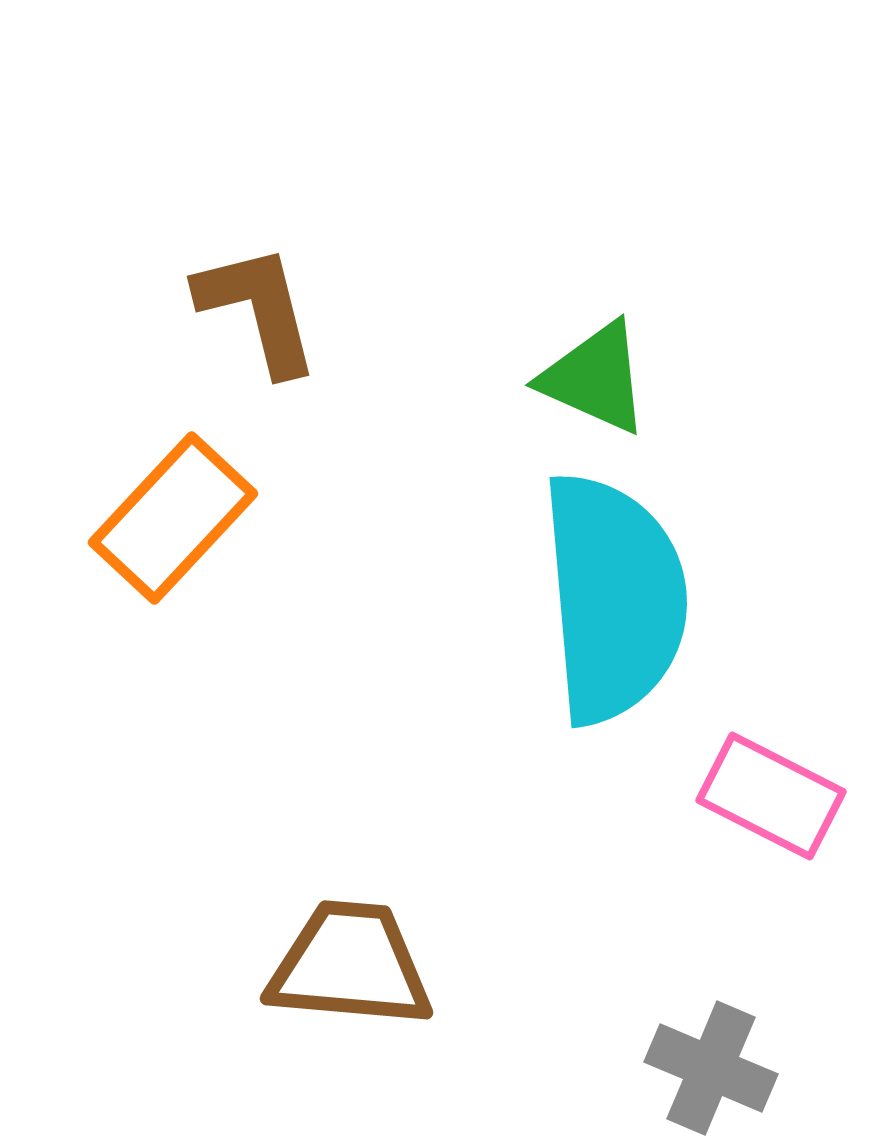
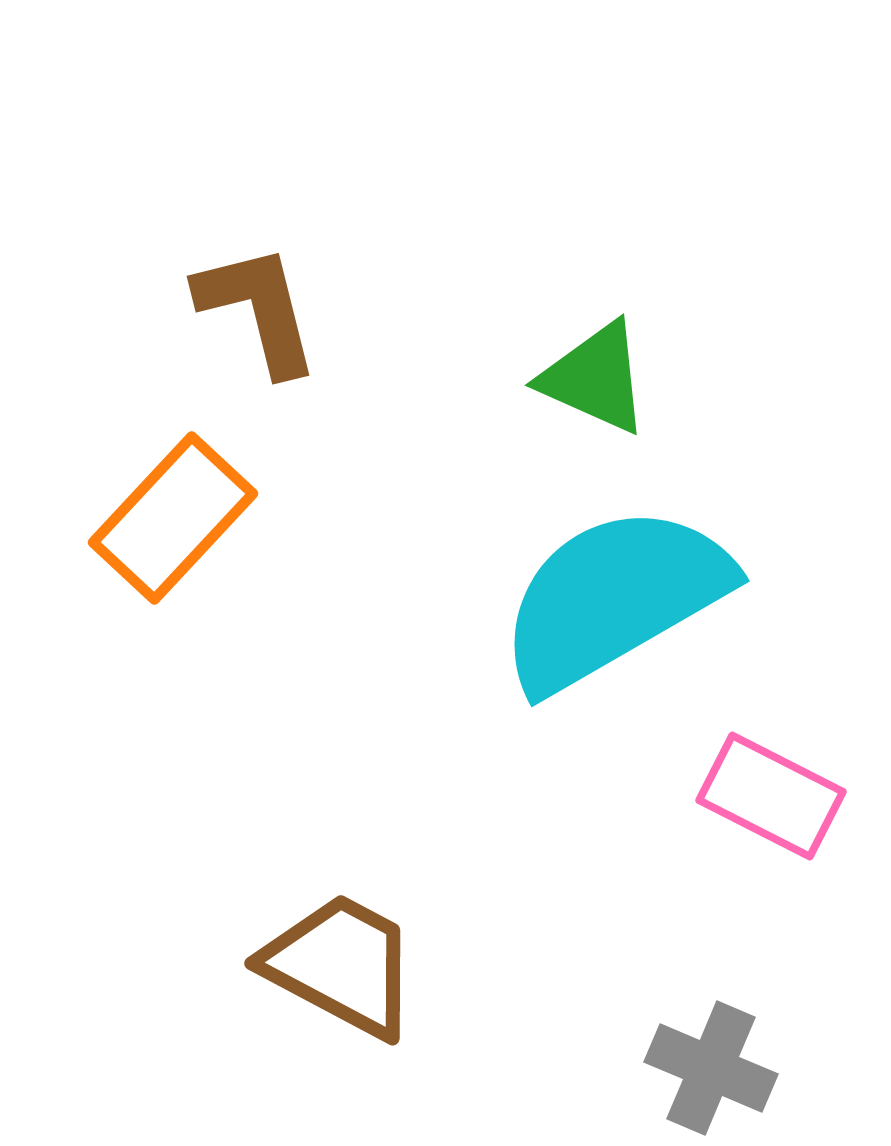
cyan semicircle: rotated 115 degrees counterclockwise
brown trapezoid: moved 9 px left; rotated 23 degrees clockwise
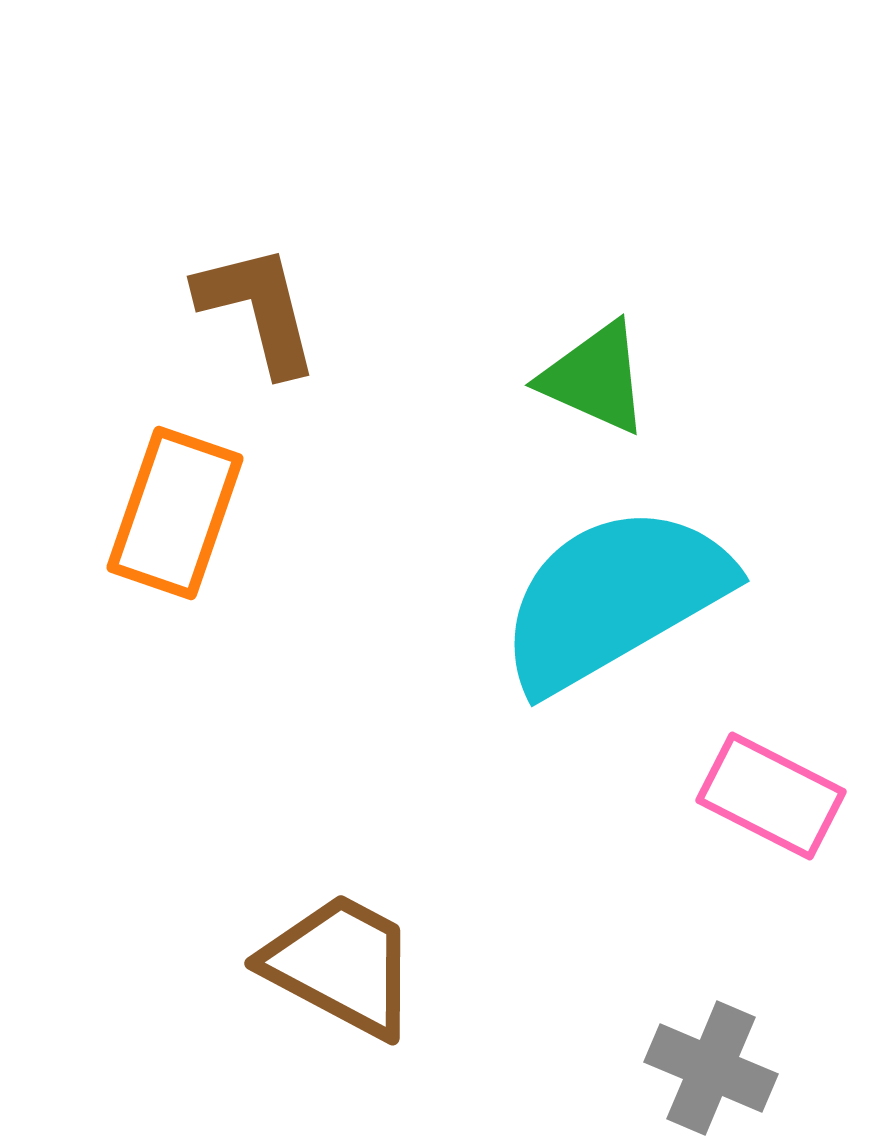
orange rectangle: moved 2 px right, 5 px up; rotated 24 degrees counterclockwise
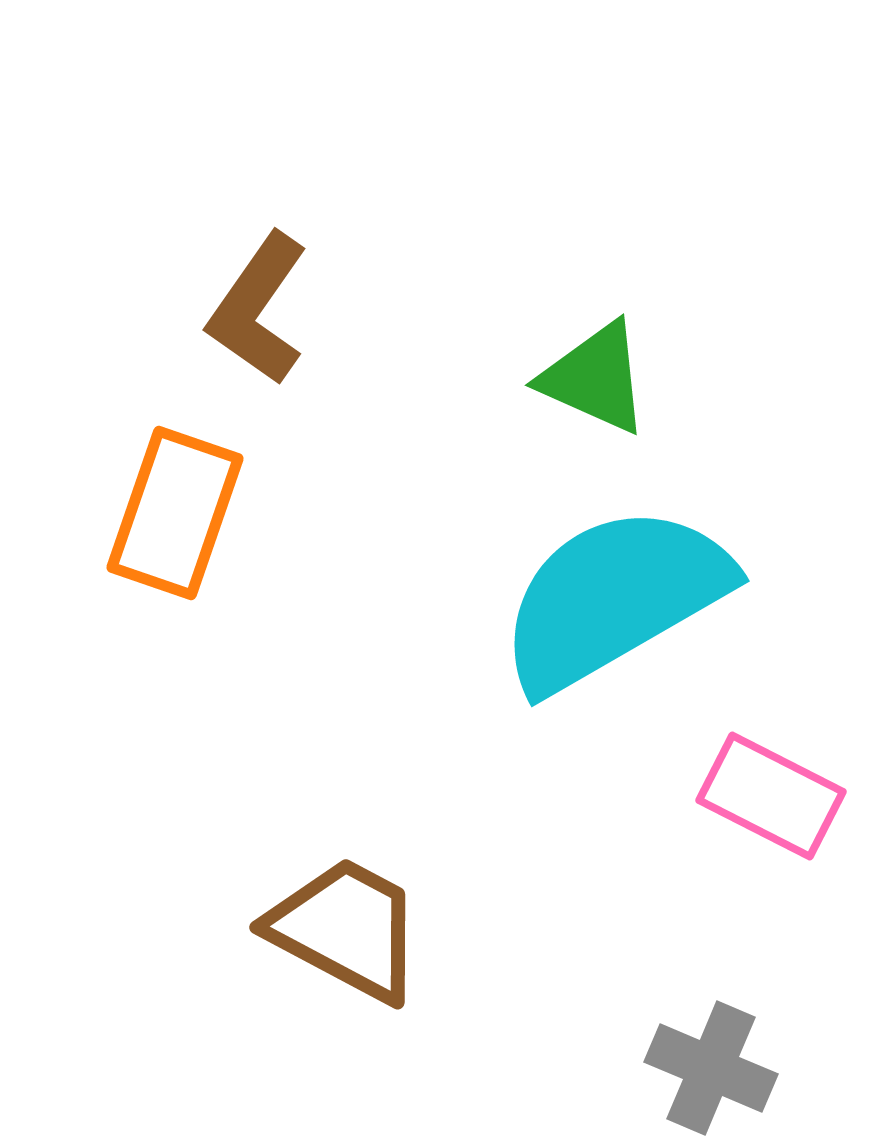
brown L-shape: rotated 131 degrees counterclockwise
brown trapezoid: moved 5 px right, 36 px up
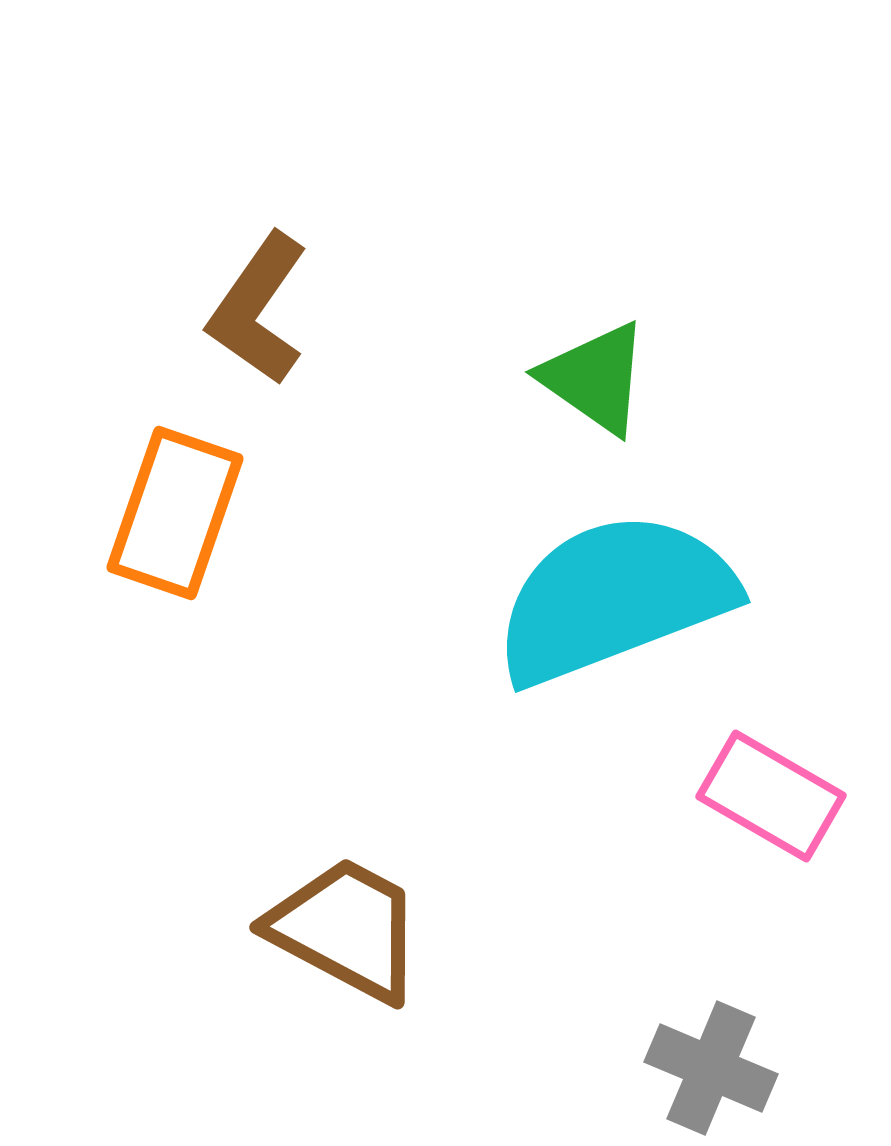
green triangle: rotated 11 degrees clockwise
cyan semicircle: rotated 9 degrees clockwise
pink rectangle: rotated 3 degrees clockwise
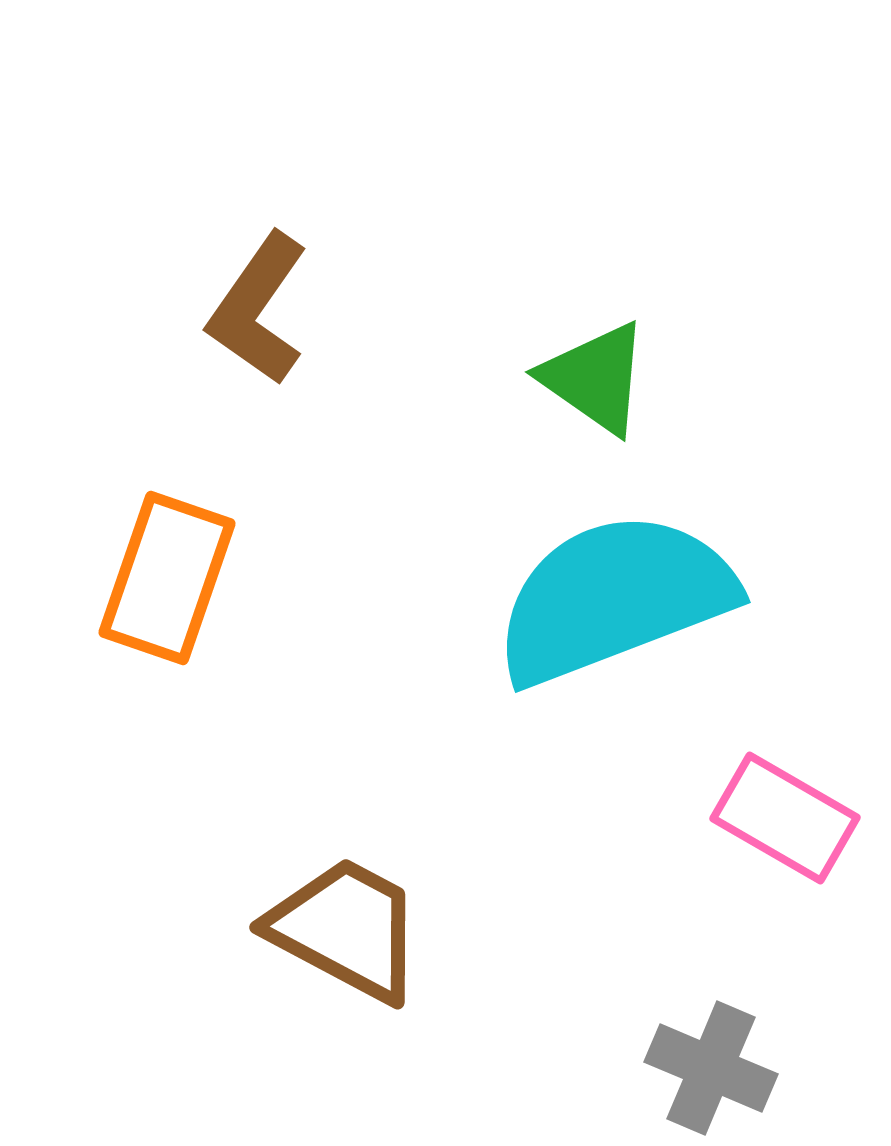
orange rectangle: moved 8 px left, 65 px down
pink rectangle: moved 14 px right, 22 px down
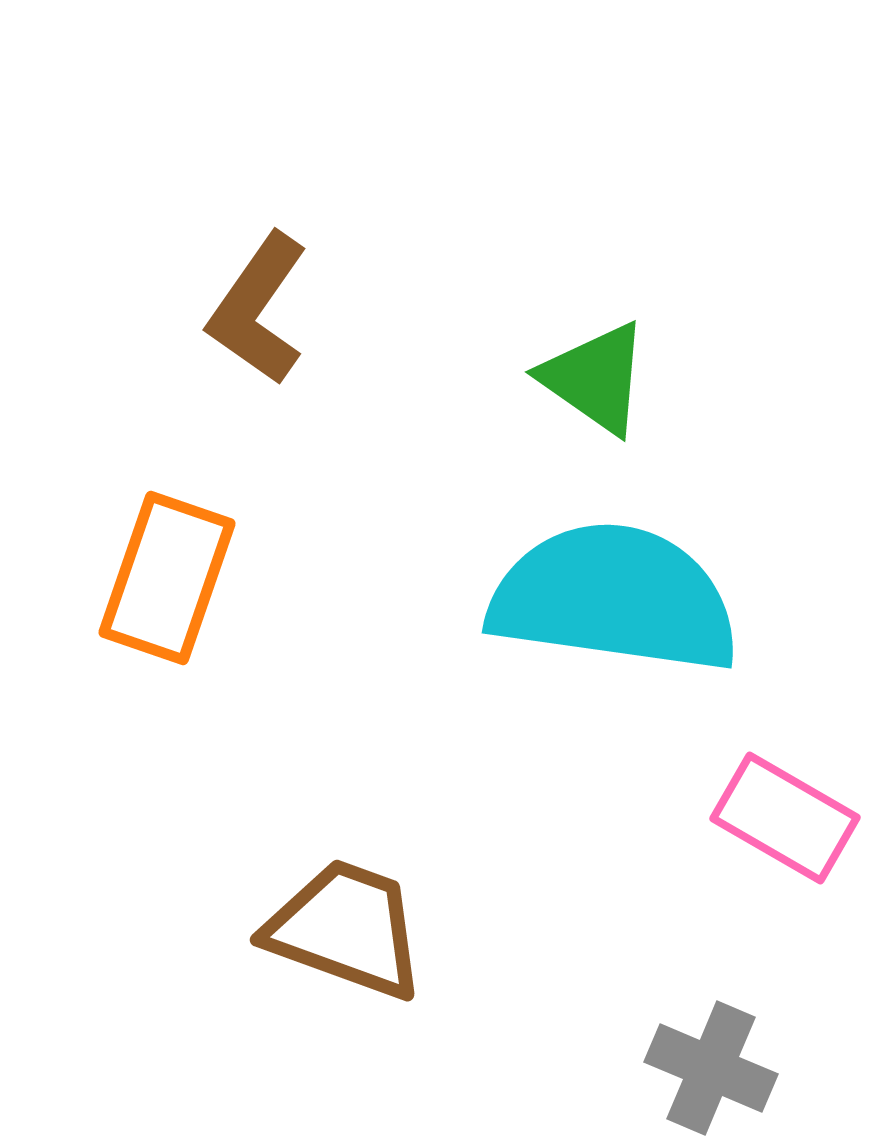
cyan semicircle: rotated 29 degrees clockwise
brown trapezoid: rotated 8 degrees counterclockwise
